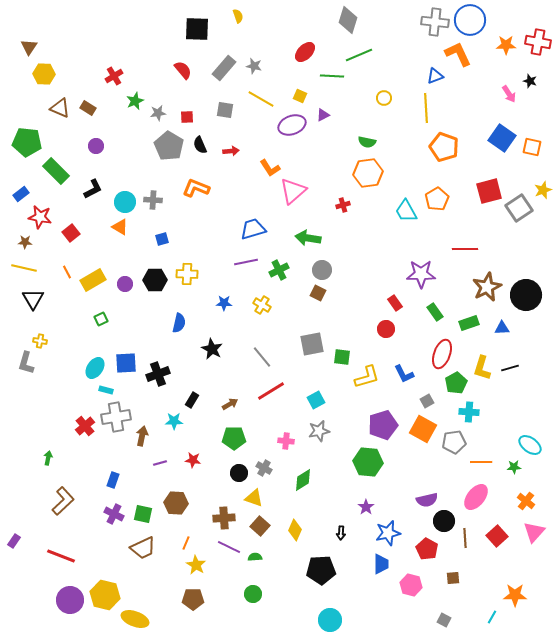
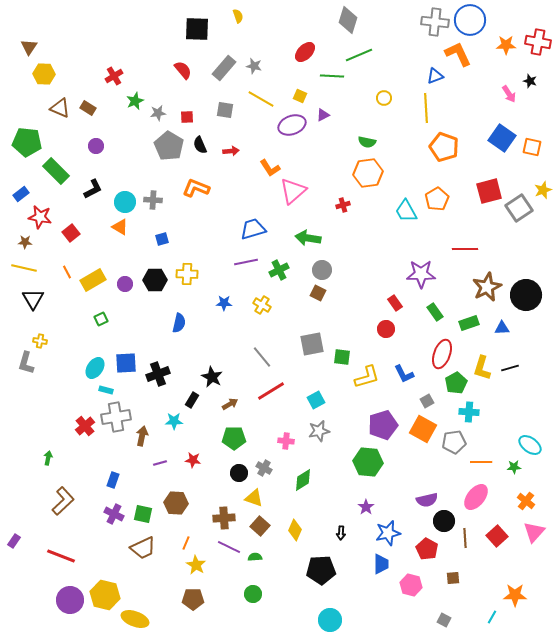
black star at (212, 349): moved 28 px down
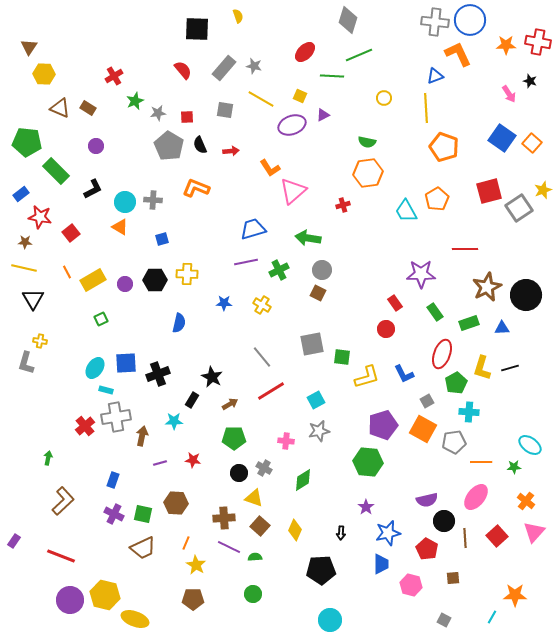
orange square at (532, 147): moved 4 px up; rotated 30 degrees clockwise
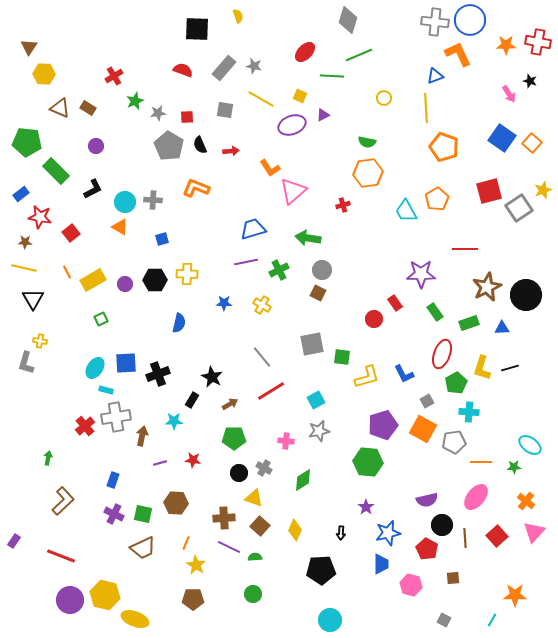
red semicircle at (183, 70): rotated 30 degrees counterclockwise
red circle at (386, 329): moved 12 px left, 10 px up
black circle at (444, 521): moved 2 px left, 4 px down
cyan line at (492, 617): moved 3 px down
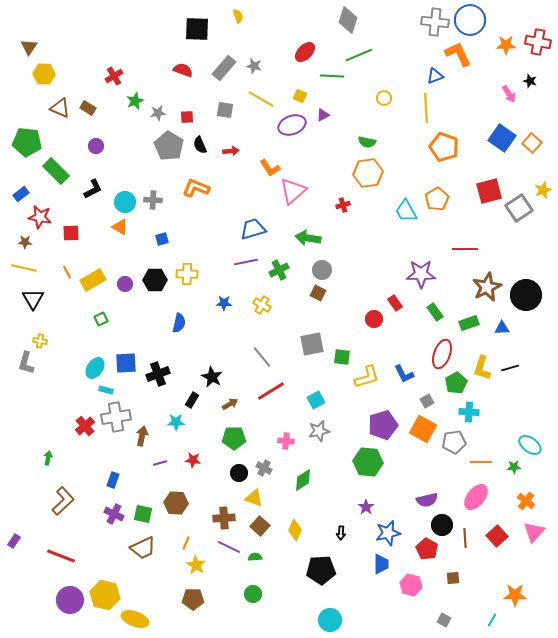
red square at (71, 233): rotated 36 degrees clockwise
cyan star at (174, 421): moved 2 px right, 1 px down
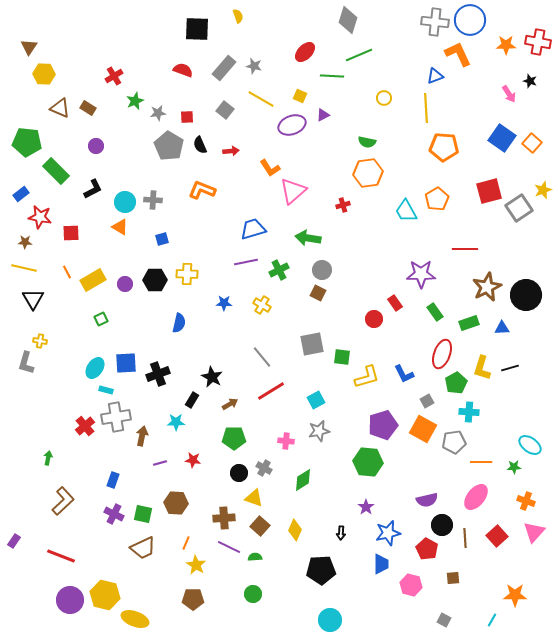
gray square at (225, 110): rotated 30 degrees clockwise
orange pentagon at (444, 147): rotated 16 degrees counterclockwise
orange L-shape at (196, 188): moved 6 px right, 2 px down
orange cross at (526, 501): rotated 18 degrees counterclockwise
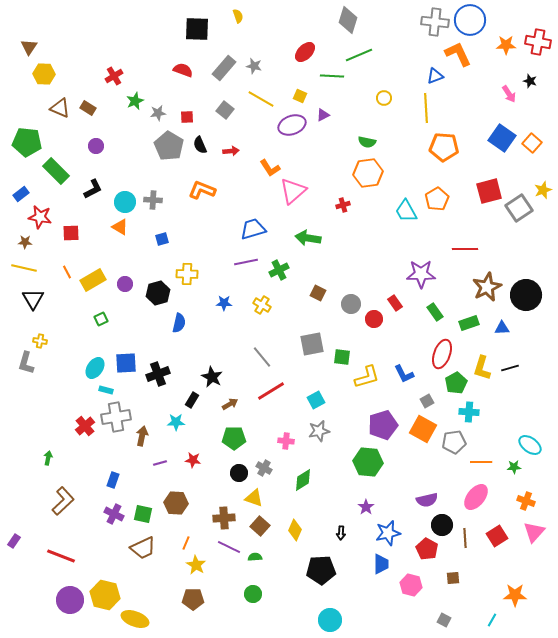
gray circle at (322, 270): moved 29 px right, 34 px down
black hexagon at (155, 280): moved 3 px right, 13 px down; rotated 15 degrees counterclockwise
red square at (497, 536): rotated 10 degrees clockwise
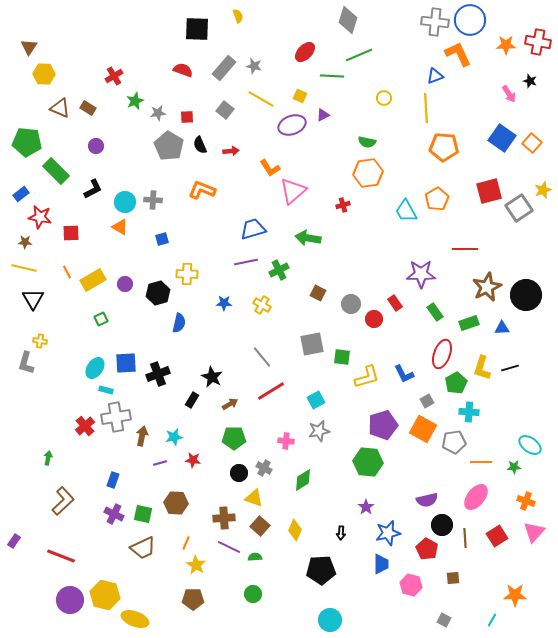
cyan star at (176, 422): moved 2 px left, 15 px down; rotated 12 degrees counterclockwise
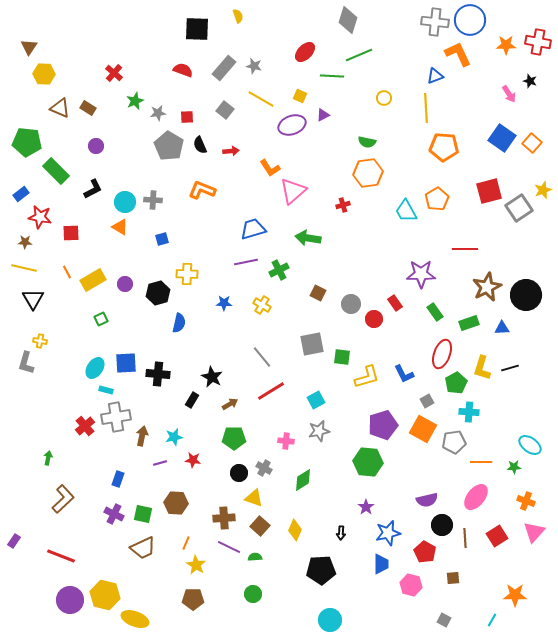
red cross at (114, 76): moved 3 px up; rotated 18 degrees counterclockwise
black cross at (158, 374): rotated 25 degrees clockwise
blue rectangle at (113, 480): moved 5 px right, 1 px up
brown L-shape at (63, 501): moved 2 px up
red pentagon at (427, 549): moved 2 px left, 3 px down
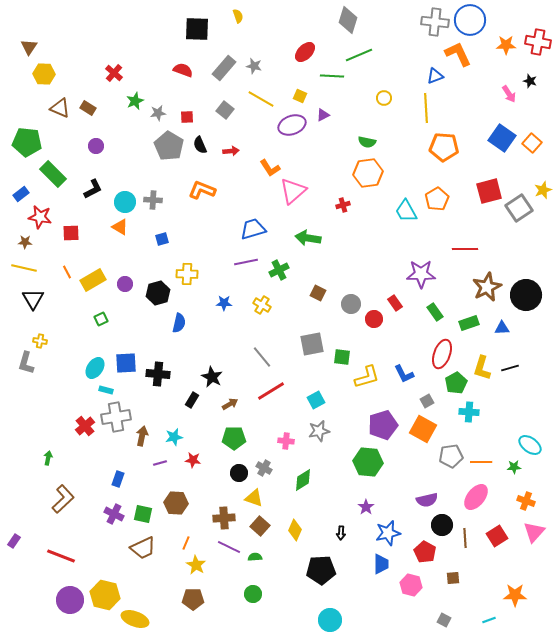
green rectangle at (56, 171): moved 3 px left, 3 px down
gray pentagon at (454, 442): moved 3 px left, 14 px down
cyan line at (492, 620): moved 3 px left; rotated 40 degrees clockwise
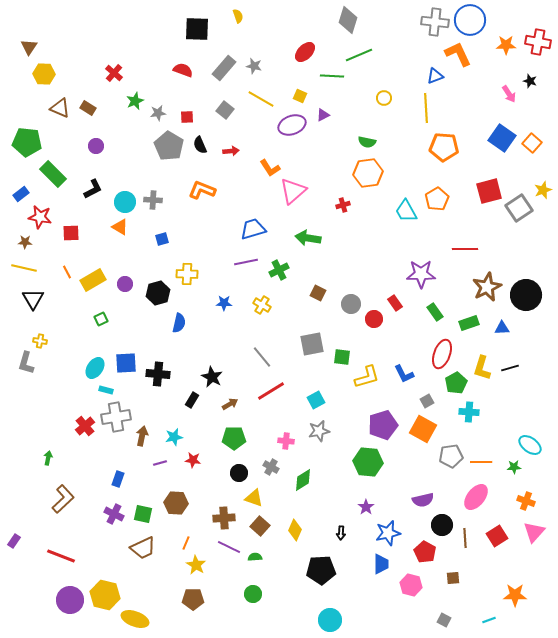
gray cross at (264, 468): moved 7 px right, 1 px up
purple semicircle at (427, 500): moved 4 px left
